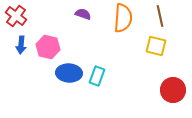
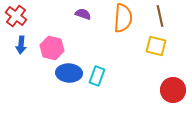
pink hexagon: moved 4 px right, 1 px down
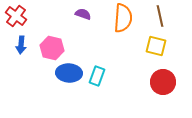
red circle: moved 10 px left, 8 px up
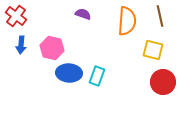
orange semicircle: moved 4 px right, 3 px down
yellow square: moved 3 px left, 4 px down
